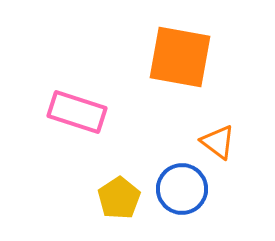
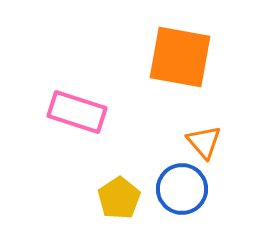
orange triangle: moved 14 px left; rotated 12 degrees clockwise
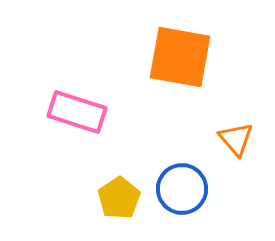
orange triangle: moved 32 px right, 3 px up
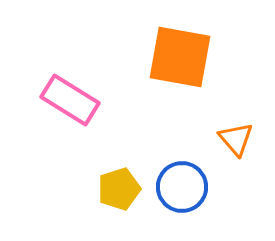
pink rectangle: moved 7 px left, 12 px up; rotated 14 degrees clockwise
blue circle: moved 2 px up
yellow pentagon: moved 9 px up; rotated 15 degrees clockwise
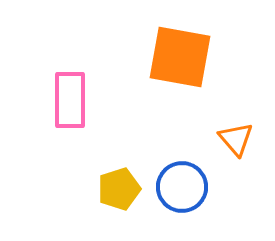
pink rectangle: rotated 58 degrees clockwise
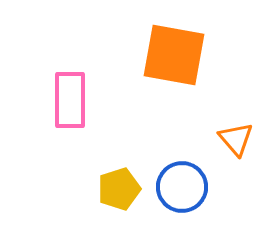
orange square: moved 6 px left, 2 px up
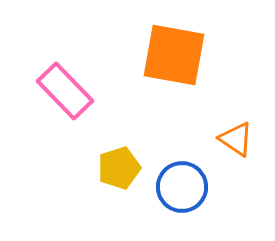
pink rectangle: moved 5 px left, 9 px up; rotated 44 degrees counterclockwise
orange triangle: rotated 15 degrees counterclockwise
yellow pentagon: moved 21 px up
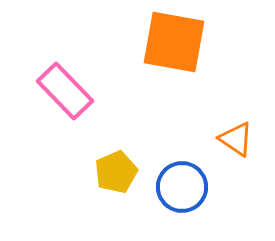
orange square: moved 13 px up
yellow pentagon: moved 3 px left, 4 px down; rotated 6 degrees counterclockwise
